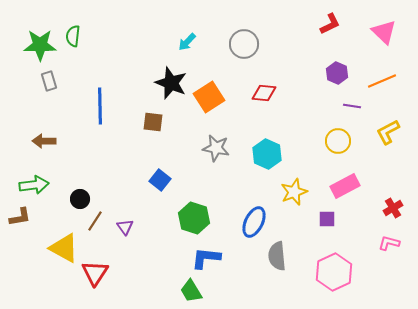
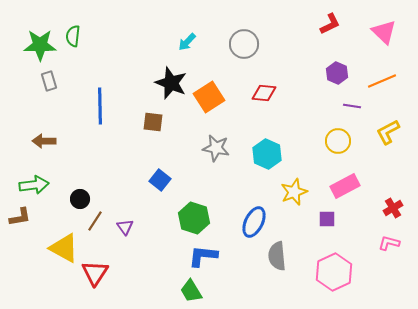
blue L-shape: moved 3 px left, 2 px up
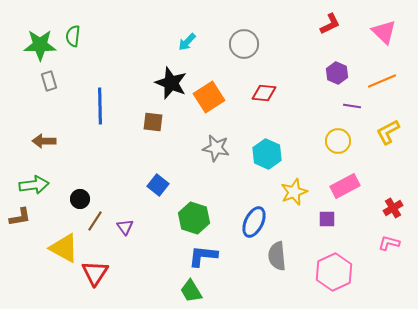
blue square: moved 2 px left, 5 px down
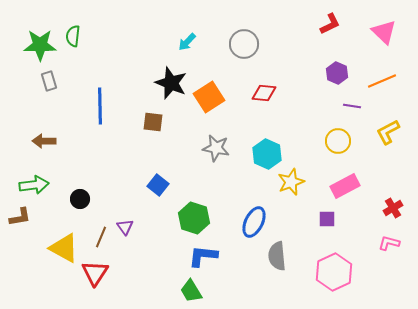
yellow star: moved 3 px left, 10 px up
brown line: moved 6 px right, 16 px down; rotated 10 degrees counterclockwise
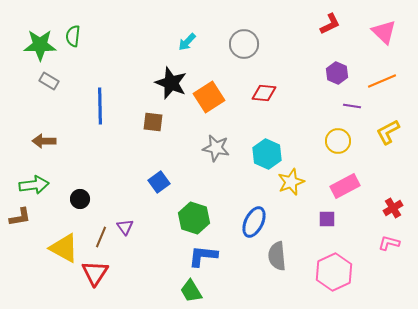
gray rectangle: rotated 42 degrees counterclockwise
blue square: moved 1 px right, 3 px up; rotated 15 degrees clockwise
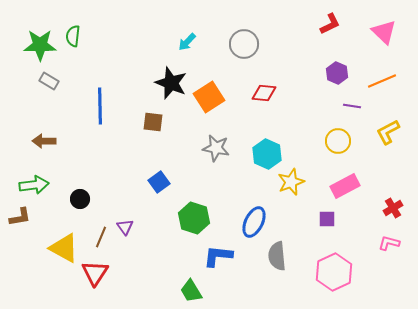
blue L-shape: moved 15 px right
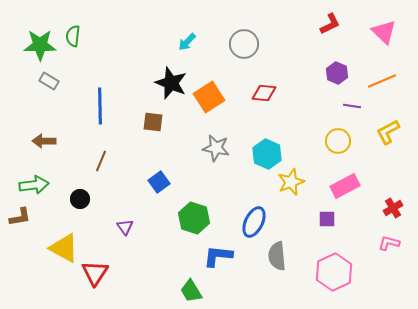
brown line: moved 76 px up
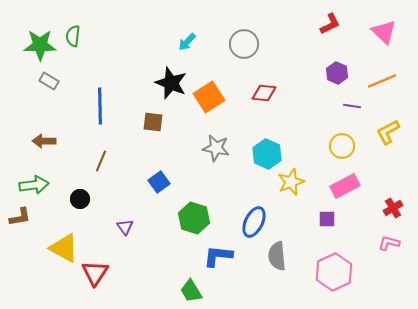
yellow circle: moved 4 px right, 5 px down
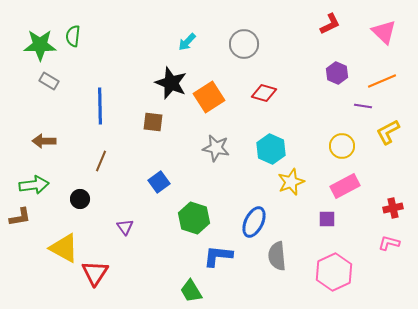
red diamond: rotated 10 degrees clockwise
purple line: moved 11 px right
cyan hexagon: moved 4 px right, 5 px up
red cross: rotated 18 degrees clockwise
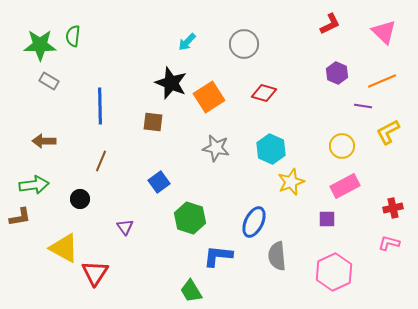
green hexagon: moved 4 px left
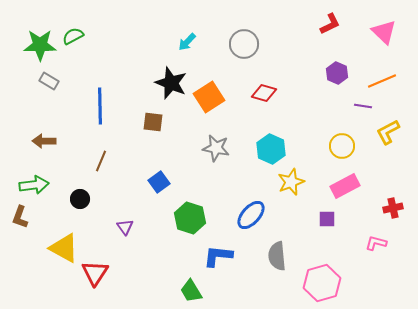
green semicircle: rotated 55 degrees clockwise
brown L-shape: rotated 120 degrees clockwise
blue ellipse: moved 3 px left, 7 px up; rotated 16 degrees clockwise
pink L-shape: moved 13 px left
pink hexagon: moved 12 px left, 11 px down; rotated 9 degrees clockwise
